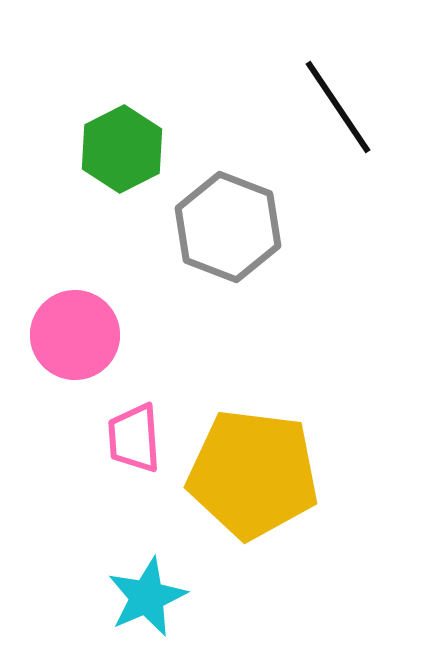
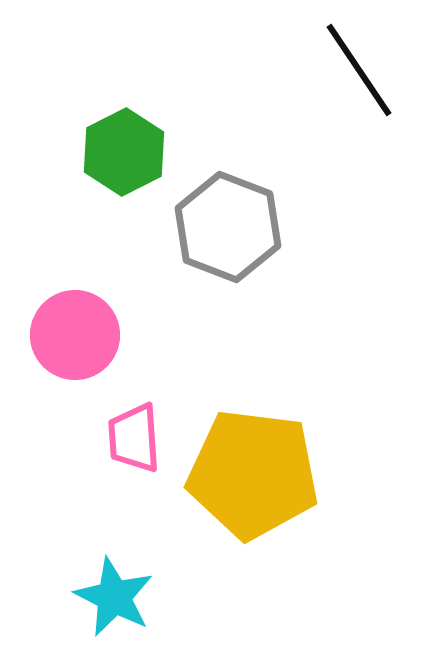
black line: moved 21 px right, 37 px up
green hexagon: moved 2 px right, 3 px down
cyan star: moved 33 px left; rotated 22 degrees counterclockwise
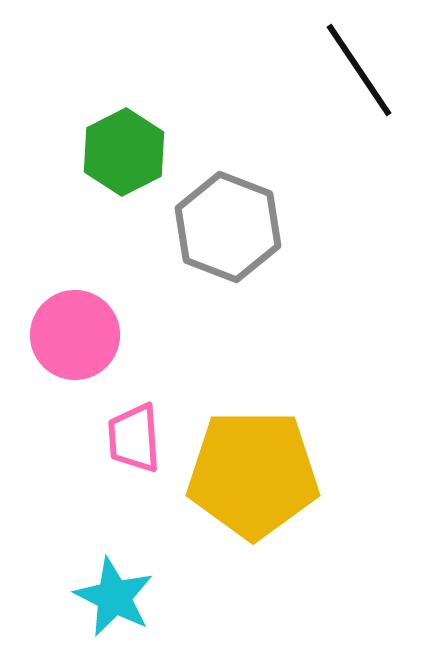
yellow pentagon: rotated 7 degrees counterclockwise
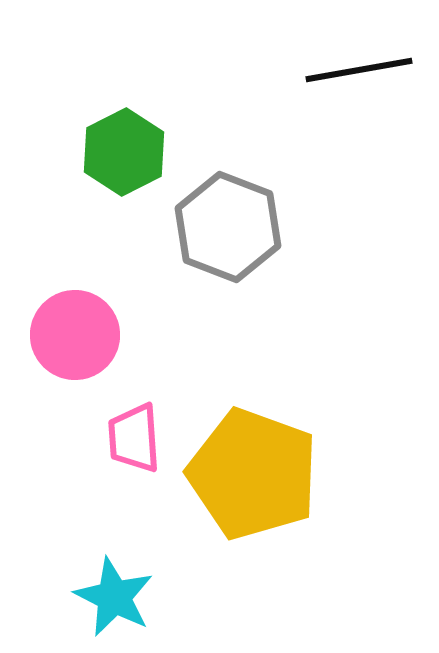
black line: rotated 66 degrees counterclockwise
yellow pentagon: rotated 20 degrees clockwise
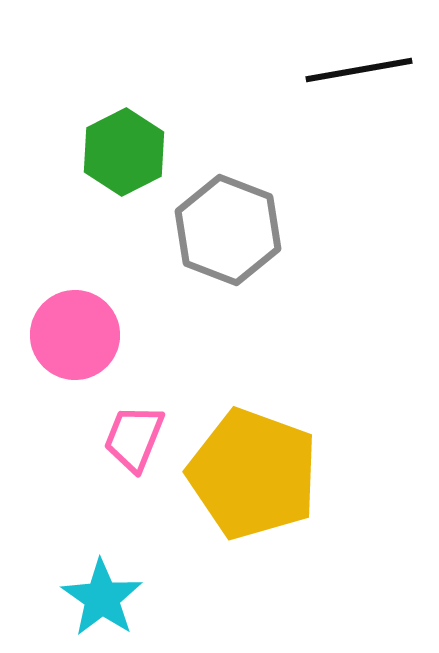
gray hexagon: moved 3 px down
pink trapezoid: rotated 26 degrees clockwise
cyan star: moved 12 px left, 1 px down; rotated 8 degrees clockwise
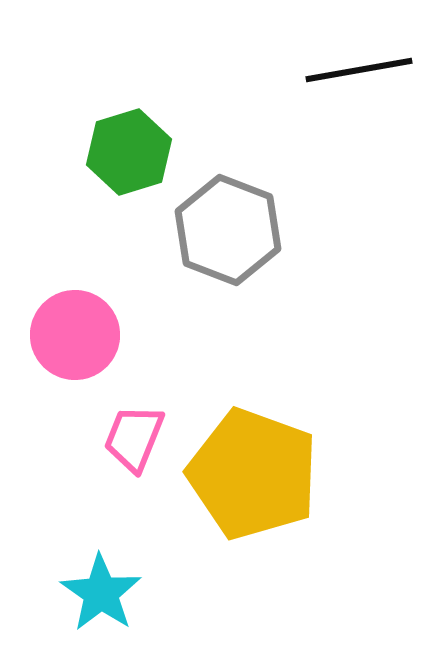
green hexagon: moved 5 px right; rotated 10 degrees clockwise
cyan star: moved 1 px left, 5 px up
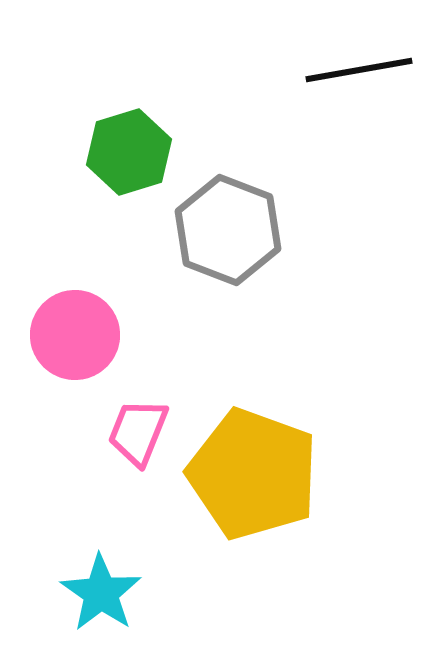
pink trapezoid: moved 4 px right, 6 px up
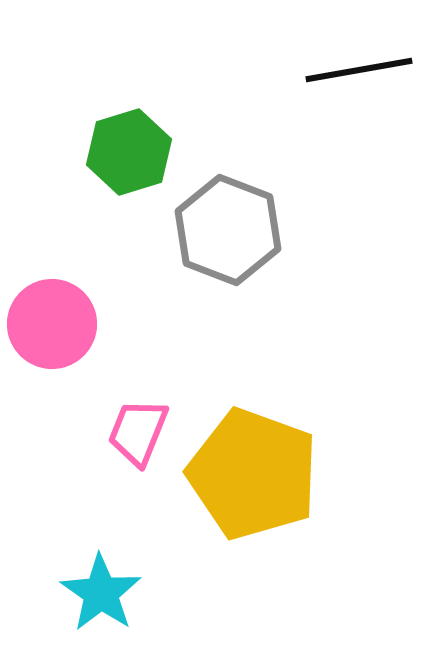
pink circle: moved 23 px left, 11 px up
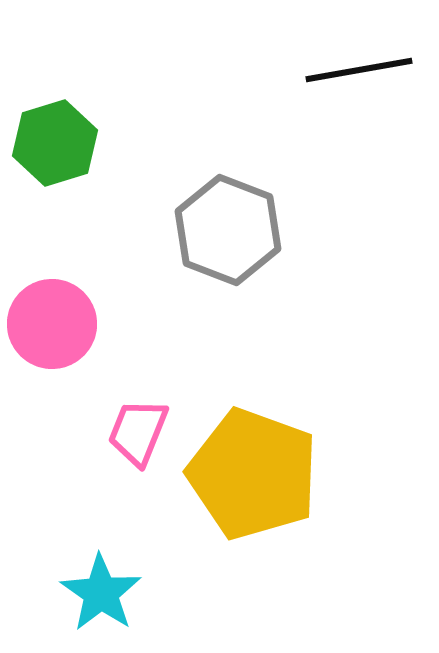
green hexagon: moved 74 px left, 9 px up
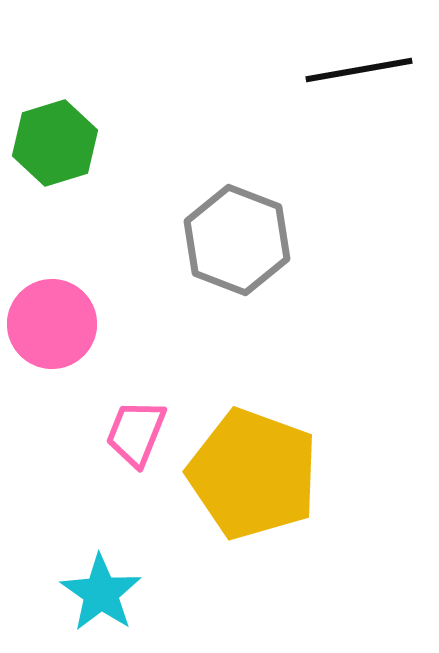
gray hexagon: moved 9 px right, 10 px down
pink trapezoid: moved 2 px left, 1 px down
